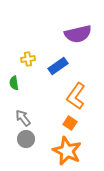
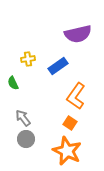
green semicircle: moved 1 px left; rotated 16 degrees counterclockwise
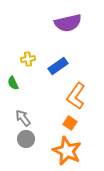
purple semicircle: moved 10 px left, 11 px up
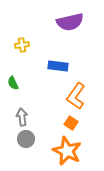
purple semicircle: moved 2 px right, 1 px up
yellow cross: moved 6 px left, 14 px up
blue rectangle: rotated 42 degrees clockwise
gray arrow: moved 1 px left, 1 px up; rotated 30 degrees clockwise
orange square: moved 1 px right
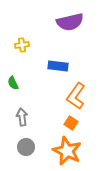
gray circle: moved 8 px down
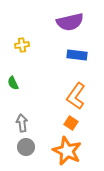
blue rectangle: moved 19 px right, 11 px up
gray arrow: moved 6 px down
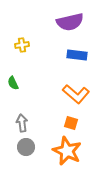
orange L-shape: moved 2 px up; rotated 84 degrees counterclockwise
orange square: rotated 16 degrees counterclockwise
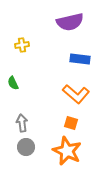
blue rectangle: moved 3 px right, 4 px down
